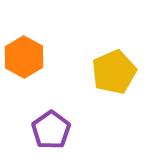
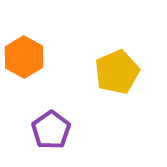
yellow pentagon: moved 3 px right
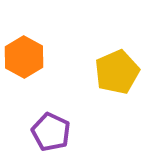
purple pentagon: moved 2 px down; rotated 12 degrees counterclockwise
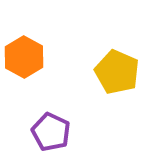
yellow pentagon: rotated 24 degrees counterclockwise
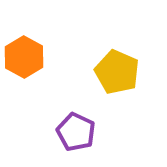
purple pentagon: moved 25 px right
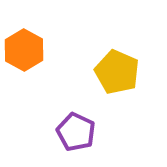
orange hexagon: moved 7 px up
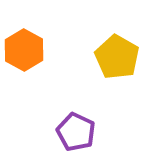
yellow pentagon: moved 15 px up; rotated 6 degrees clockwise
